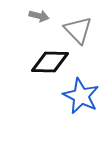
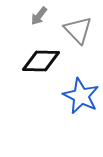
gray arrow: rotated 114 degrees clockwise
black diamond: moved 9 px left, 1 px up
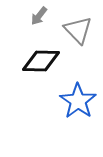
blue star: moved 3 px left, 5 px down; rotated 9 degrees clockwise
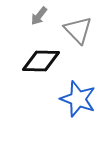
blue star: moved 2 px up; rotated 15 degrees counterclockwise
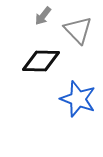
gray arrow: moved 4 px right
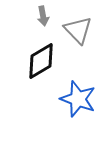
gray arrow: rotated 48 degrees counterclockwise
black diamond: rotated 33 degrees counterclockwise
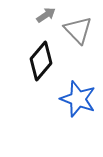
gray arrow: moved 3 px right, 1 px up; rotated 114 degrees counterclockwise
black diamond: rotated 18 degrees counterclockwise
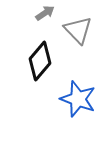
gray arrow: moved 1 px left, 2 px up
black diamond: moved 1 px left
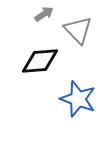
gray arrow: moved 1 px left, 1 px down
black diamond: rotated 45 degrees clockwise
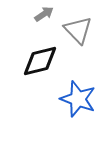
black diamond: rotated 9 degrees counterclockwise
